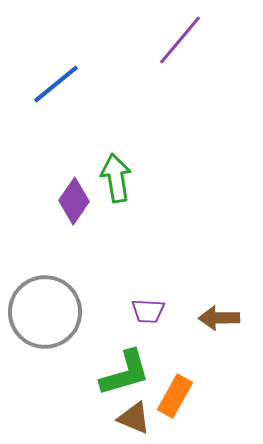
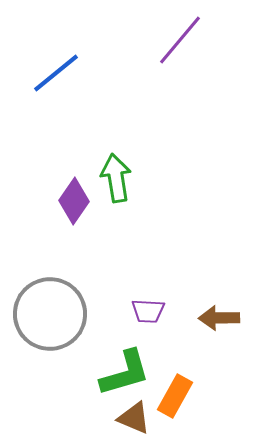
blue line: moved 11 px up
gray circle: moved 5 px right, 2 px down
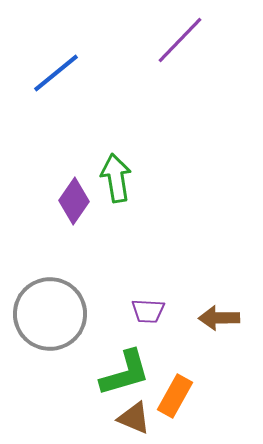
purple line: rotated 4 degrees clockwise
